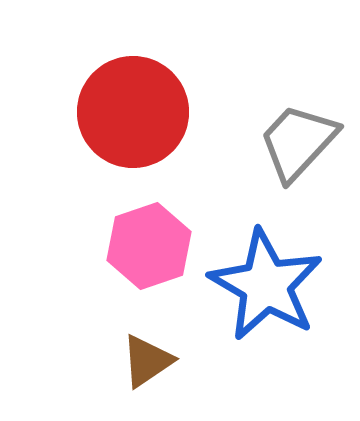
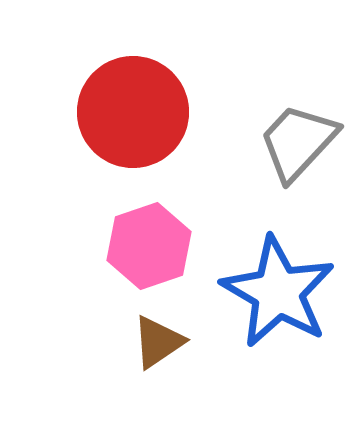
blue star: moved 12 px right, 7 px down
brown triangle: moved 11 px right, 19 px up
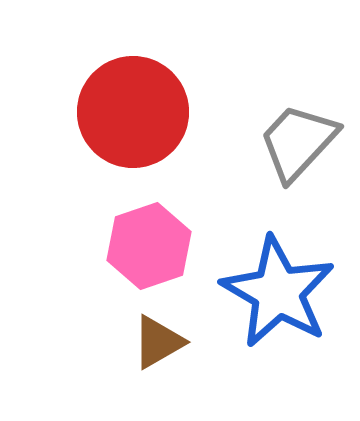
brown triangle: rotated 4 degrees clockwise
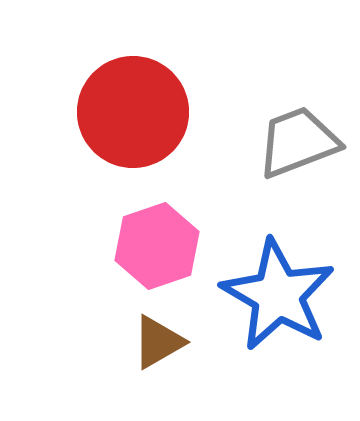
gray trapezoid: rotated 26 degrees clockwise
pink hexagon: moved 8 px right
blue star: moved 3 px down
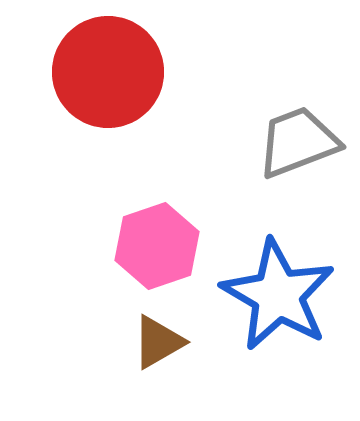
red circle: moved 25 px left, 40 px up
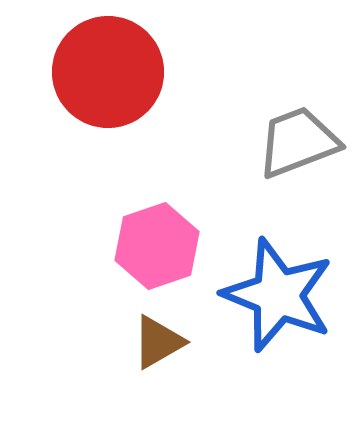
blue star: rotated 8 degrees counterclockwise
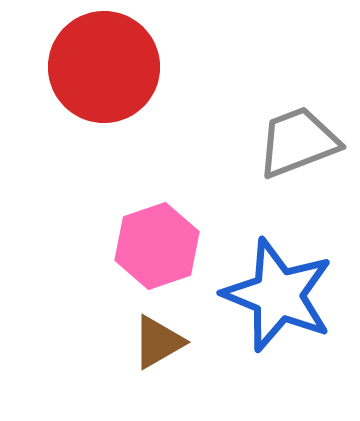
red circle: moved 4 px left, 5 px up
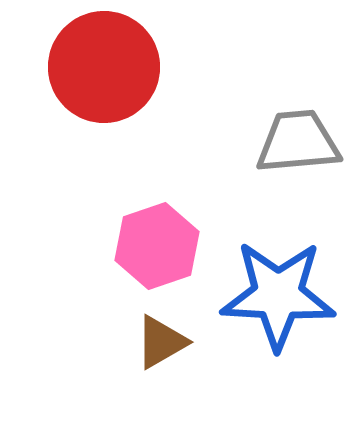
gray trapezoid: rotated 16 degrees clockwise
blue star: rotated 19 degrees counterclockwise
brown triangle: moved 3 px right
